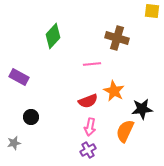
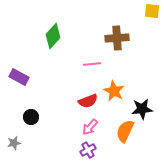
brown cross: rotated 20 degrees counterclockwise
pink arrow: rotated 30 degrees clockwise
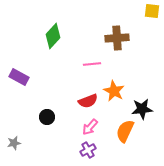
black circle: moved 16 px right
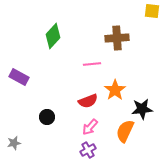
orange star: moved 1 px right, 1 px up; rotated 10 degrees clockwise
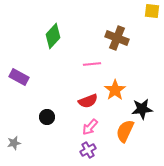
brown cross: rotated 25 degrees clockwise
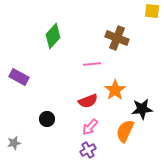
black circle: moved 2 px down
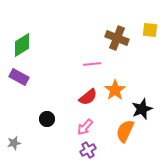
yellow square: moved 2 px left, 19 px down
green diamond: moved 31 px left, 9 px down; rotated 15 degrees clockwise
red semicircle: moved 4 px up; rotated 18 degrees counterclockwise
black star: rotated 15 degrees counterclockwise
pink arrow: moved 5 px left
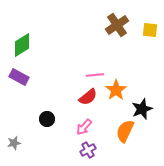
brown cross: moved 13 px up; rotated 35 degrees clockwise
pink line: moved 3 px right, 11 px down
orange star: moved 1 px right
pink arrow: moved 1 px left
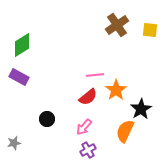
black star: moved 1 px left; rotated 10 degrees counterclockwise
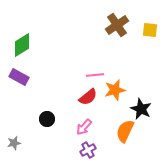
orange star: moved 1 px left; rotated 20 degrees clockwise
black star: rotated 15 degrees counterclockwise
